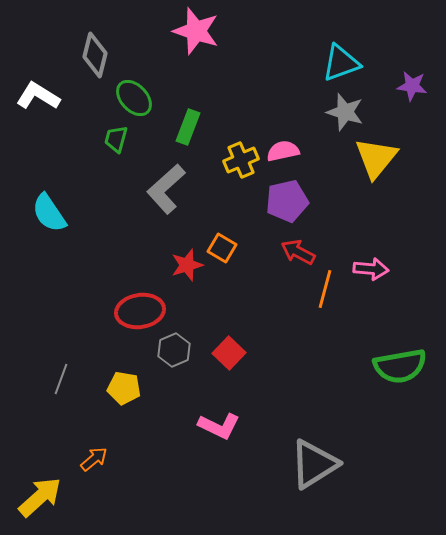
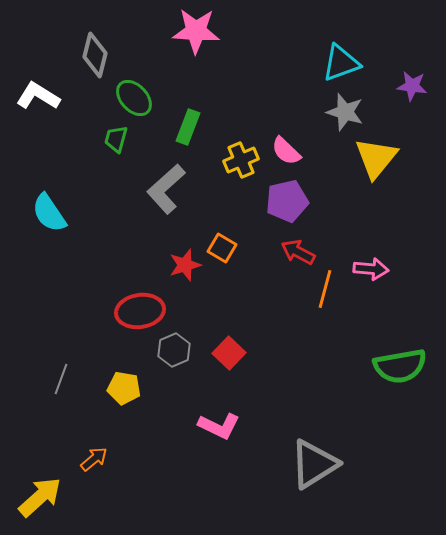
pink star: rotated 15 degrees counterclockwise
pink semicircle: moved 3 px right; rotated 124 degrees counterclockwise
red star: moved 2 px left
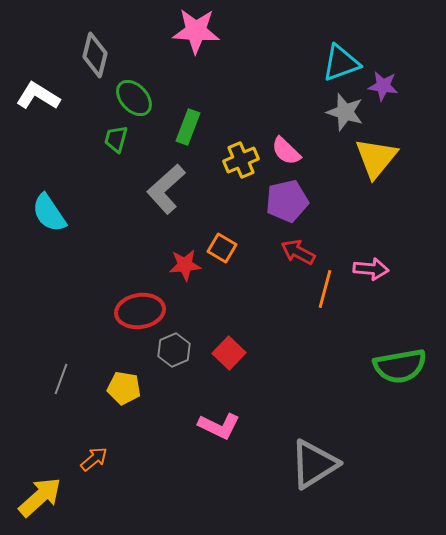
purple star: moved 29 px left
red star: rotated 12 degrees clockwise
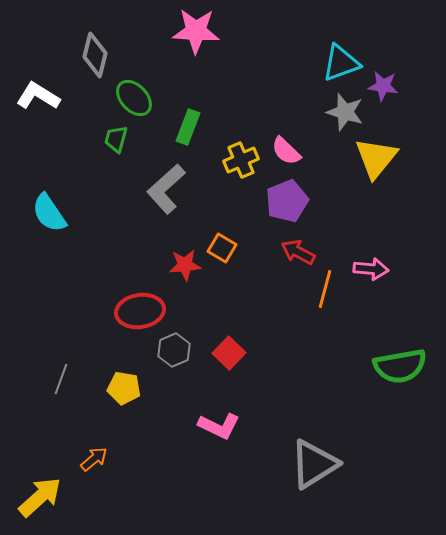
purple pentagon: rotated 9 degrees counterclockwise
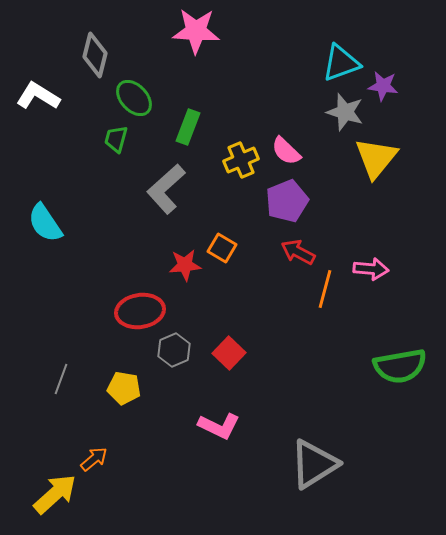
cyan semicircle: moved 4 px left, 10 px down
yellow arrow: moved 15 px right, 3 px up
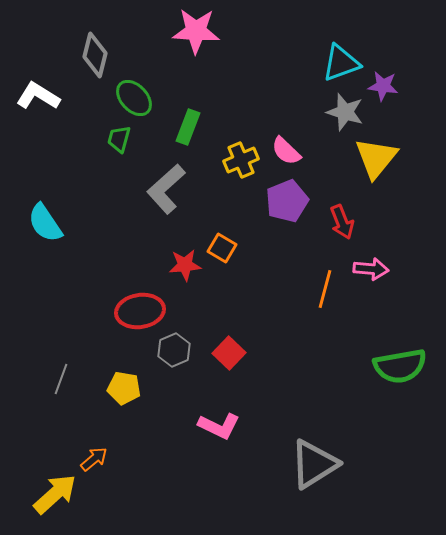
green trapezoid: moved 3 px right
red arrow: moved 44 px right, 30 px up; rotated 140 degrees counterclockwise
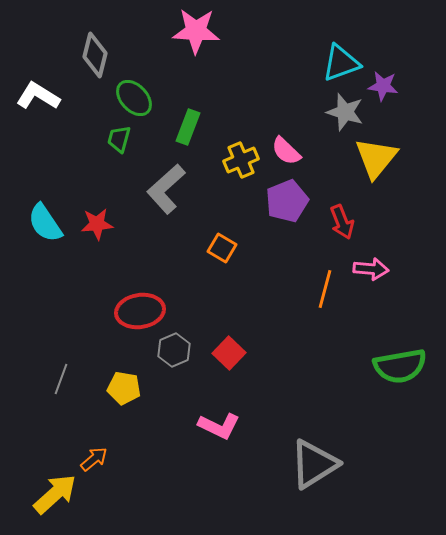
red star: moved 88 px left, 41 px up
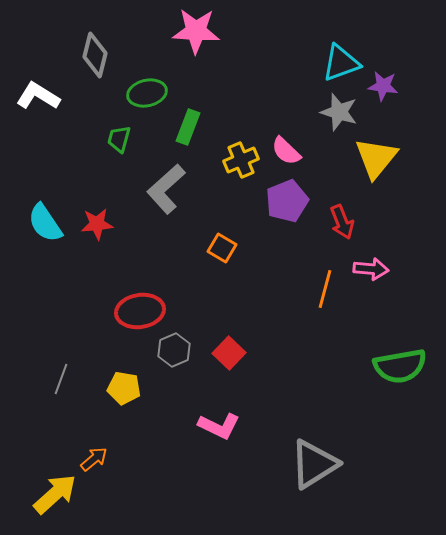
green ellipse: moved 13 px right, 5 px up; rotated 60 degrees counterclockwise
gray star: moved 6 px left
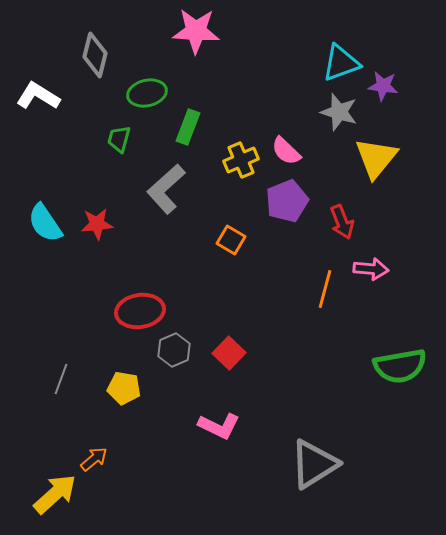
orange square: moved 9 px right, 8 px up
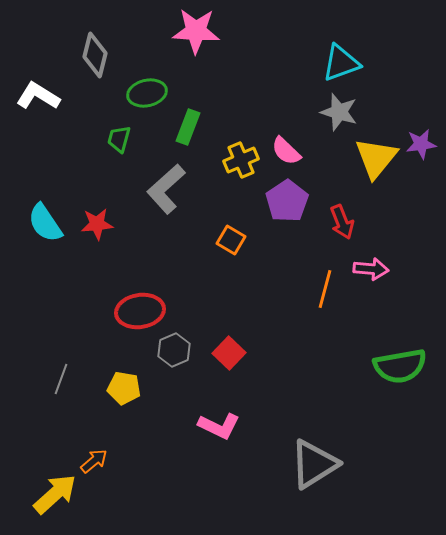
purple star: moved 38 px right, 58 px down; rotated 16 degrees counterclockwise
purple pentagon: rotated 12 degrees counterclockwise
orange arrow: moved 2 px down
